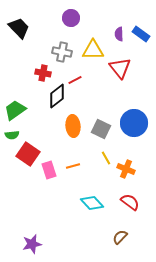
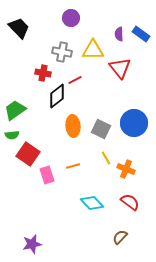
pink rectangle: moved 2 px left, 5 px down
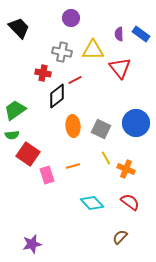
blue circle: moved 2 px right
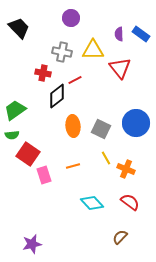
pink rectangle: moved 3 px left
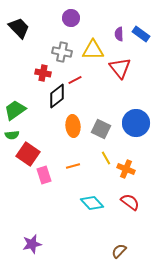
brown semicircle: moved 1 px left, 14 px down
